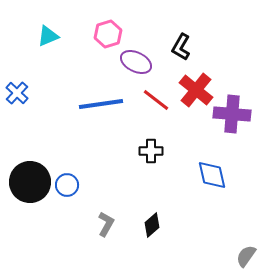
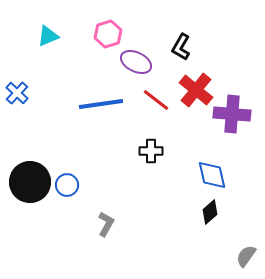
black diamond: moved 58 px right, 13 px up
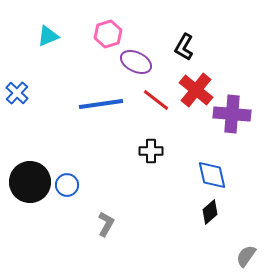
black L-shape: moved 3 px right
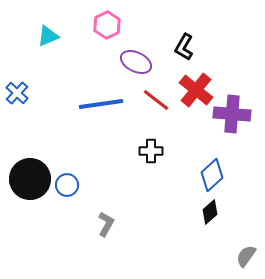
pink hexagon: moved 1 px left, 9 px up; rotated 8 degrees counterclockwise
blue diamond: rotated 60 degrees clockwise
black circle: moved 3 px up
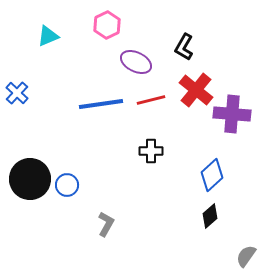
red line: moved 5 px left; rotated 52 degrees counterclockwise
black diamond: moved 4 px down
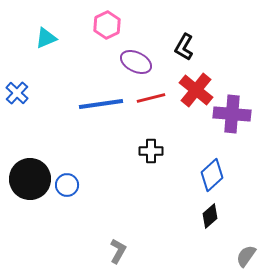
cyan triangle: moved 2 px left, 2 px down
red line: moved 2 px up
gray L-shape: moved 12 px right, 27 px down
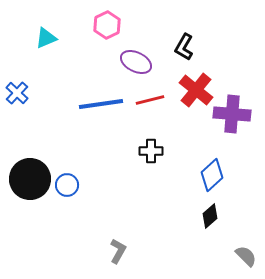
red line: moved 1 px left, 2 px down
gray semicircle: rotated 100 degrees clockwise
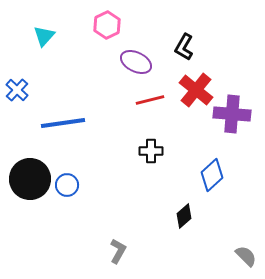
cyan triangle: moved 2 px left, 2 px up; rotated 25 degrees counterclockwise
blue cross: moved 3 px up
blue line: moved 38 px left, 19 px down
black diamond: moved 26 px left
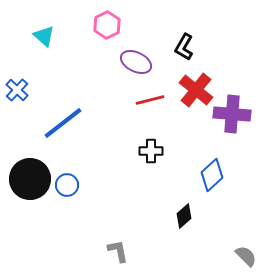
cyan triangle: rotated 30 degrees counterclockwise
blue line: rotated 30 degrees counterclockwise
gray L-shape: rotated 40 degrees counterclockwise
